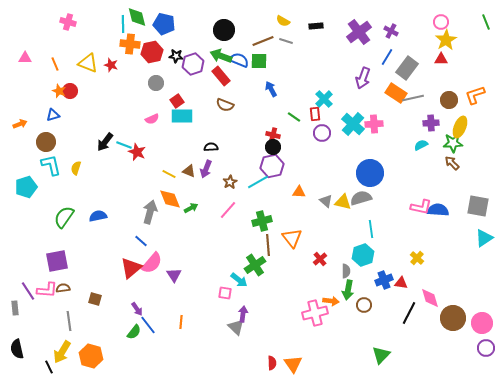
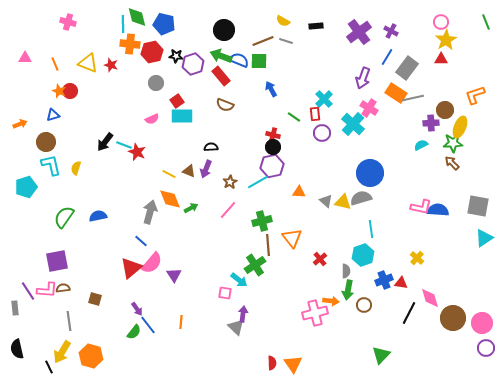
brown circle at (449, 100): moved 4 px left, 10 px down
pink cross at (374, 124): moved 5 px left, 16 px up; rotated 36 degrees clockwise
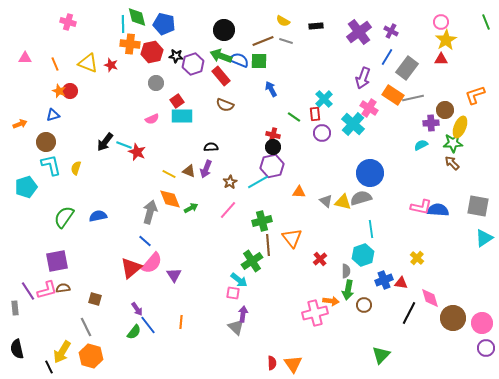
orange rectangle at (396, 93): moved 3 px left, 2 px down
blue line at (141, 241): moved 4 px right
green cross at (255, 265): moved 3 px left, 4 px up
pink L-shape at (47, 290): rotated 20 degrees counterclockwise
pink square at (225, 293): moved 8 px right
gray line at (69, 321): moved 17 px right, 6 px down; rotated 18 degrees counterclockwise
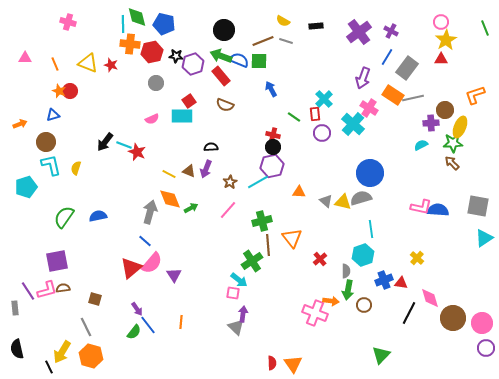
green line at (486, 22): moved 1 px left, 6 px down
red square at (177, 101): moved 12 px right
pink cross at (315, 313): rotated 35 degrees clockwise
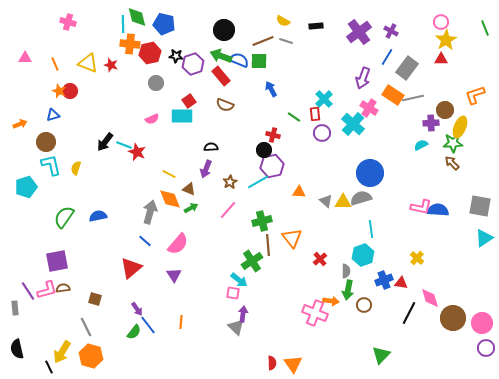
red hexagon at (152, 52): moved 2 px left, 1 px down
black circle at (273, 147): moved 9 px left, 3 px down
brown triangle at (189, 171): moved 18 px down
yellow triangle at (343, 202): rotated 12 degrees counterclockwise
gray square at (478, 206): moved 2 px right
pink semicircle at (152, 263): moved 26 px right, 19 px up
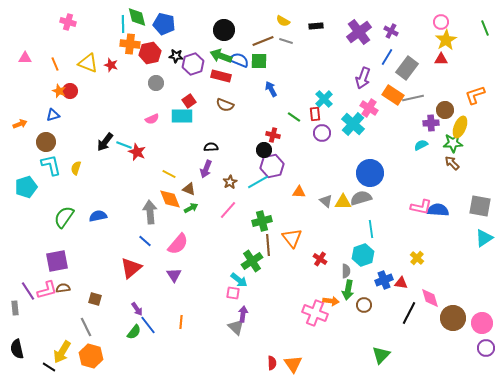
red rectangle at (221, 76): rotated 36 degrees counterclockwise
gray arrow at (150, 212): rotated 20 degrees counterclockwise
red cross at (320, 259): rotated 16 degrees counterclockwise
black line at (49, 367): rotated 32 degrees counterclockwise
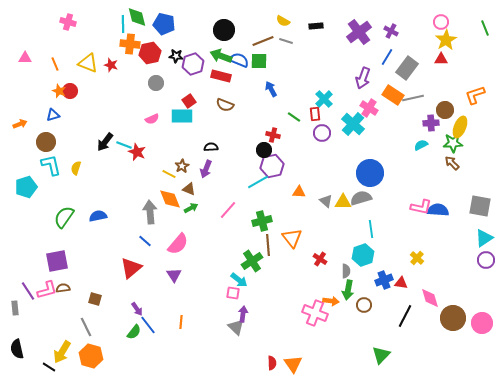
brown star at (230, 182): moved 48 px left, 16 px up
black line at (409, 313): moved 4 px left, 3 px down
purple circle at (486, 348): moved 88 px up
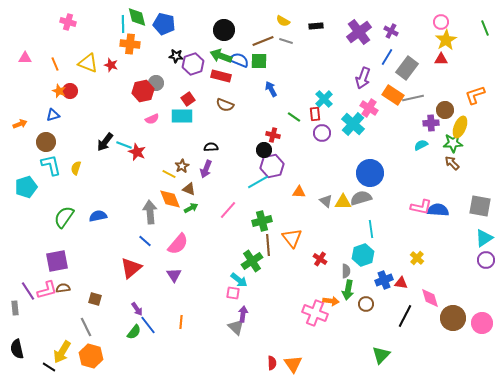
red hexagon at (150, 53): moved 7 px left, 38 px down
red square at (189, 101): moved 1 px left, 2 px up
brown circle at (364, 305): moved 2 px right, 1 px up
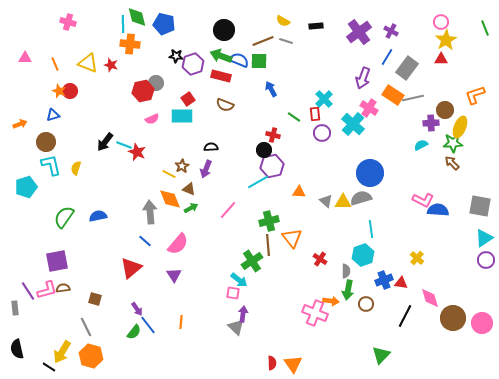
pink L-shape at (421, 207): moved 2 px right, 7 px up; rotated 15 degrees clockwise
green cross at (262, 221): moved 7 px right
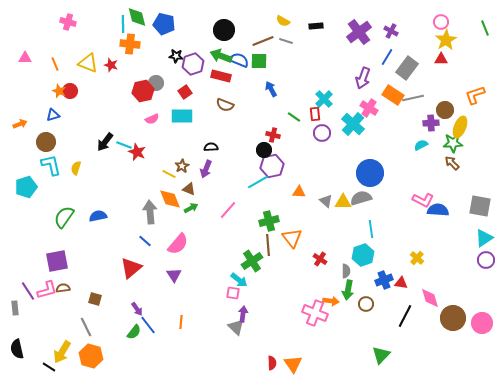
red square at (188, 99): moved 3 px left, 7 px up
